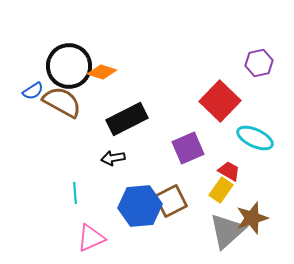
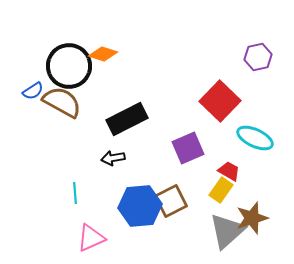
purple hexagon: moved 1 px left, 6 px up
orange diamond: moved 1 px right, 18 px up
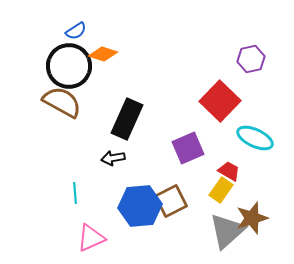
purple hexagon: moved 7 px left, 2 px down
blue semicircle: moved 43 px right, 60 px up
black rectangle: rotated 39 degrees counterclockwise
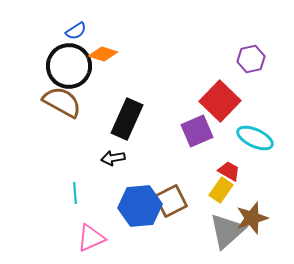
purple square: moved 9 px right, 17 px up
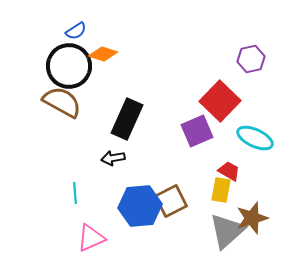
yellow rectangle: rotated 25 degrees counterclockwise
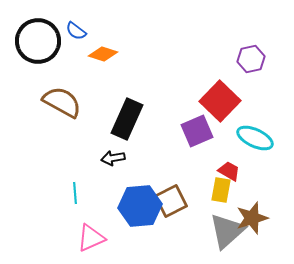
blue semicircle: rotated 70 degrees clockwise
black circle: moved 31 px left, 25 px up
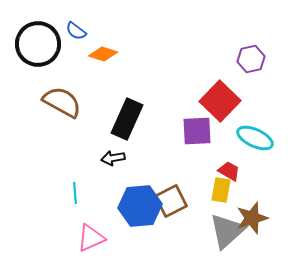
black circle: moved 3 px down
purple square: rotated 20 degrees clockwise
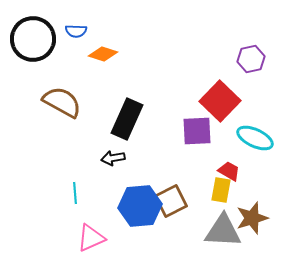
blue semicircle: rotated 35 degrees counterclockwise
black circle: moved 5 px left, 5 px up
gray triangle: moved 4 px left; rotated 45 degrees clockwise
